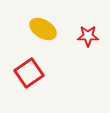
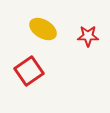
red square: moved 2 px up
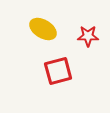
red square: moved 29 px right; rotated 20 degrees clockwise
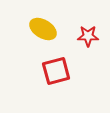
red square: moved 2 px left
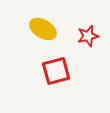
red star: rotated 15 degrees counterclockwise
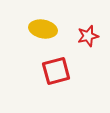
yellow ellipse: rotated 20 degrees counterclockwise
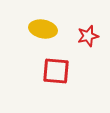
red square: rotated 20 degrees clockwise
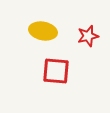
yellow ellipse: moved 2 px down
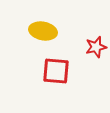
red star: moved 8 px right, 11 px down
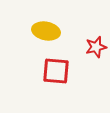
yellow ellipse: moved 3 px right
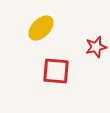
yellow ellipse: moved 5 px left, 3 px up; rotated 56 degrees counterclockwise
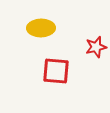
yellow ellipse: rotated 44 degrees clockwise
